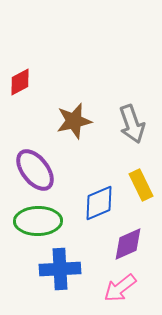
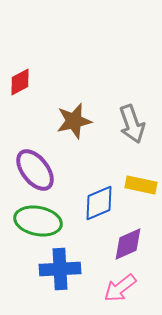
yellow rectangle: rotated 52 degrees counterclockwise
green ellipse: rotated 12 degrees clockwise
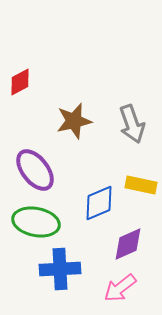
green ellipse: moved 2 px left, 1 px down
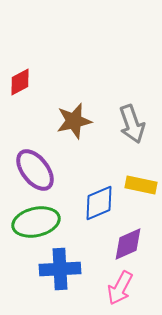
green ellipse: rotated 24 degrees counterclockwise
pink arrow: rotated 24 degrees counterclockwise
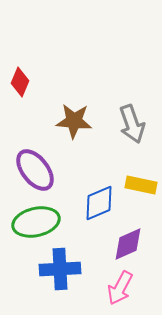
red diamond: rotated 40 degrees counterclockwise
brown star: rotated 18 degrees clockwise
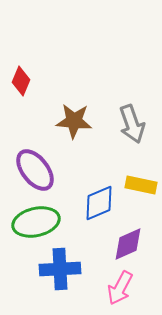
red diamond: moved 1 px right, 1 px up
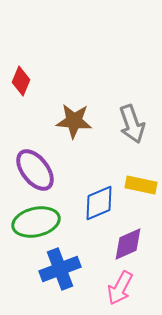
blue cross: rotated 18 degrees counterclockwise
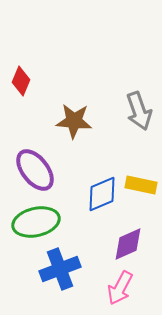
gray arrow: moved 7 px right, 13 px up
blue diamond: moved 3 px right, 9 px up
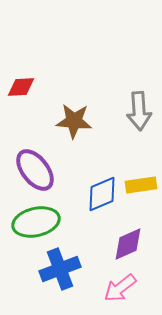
red diamond: moved 6 px down; rotated 64 degrees clockwise
gray arrow: rotated 15 degrees clockwise
yellow rectangle: rotated 20 degrees counterclockwise
pink arrow: rotated 24 degrees clockwise
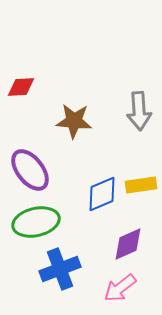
purple ellipse: moved 5 px left
